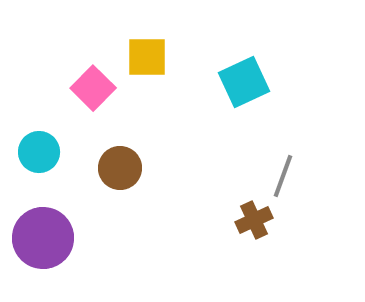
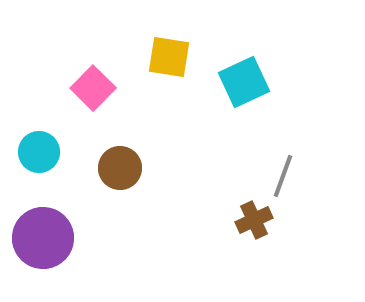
yellow square: moved 22 px right; rotated 9 degrees clockwise
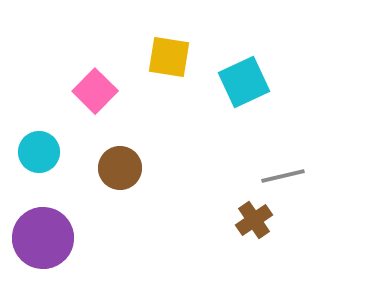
pink square: moved 2 px right, 3 px down
gray line: rotated 57 degrees clockwise
brown cross: rotated 9 degrees counterclockwise
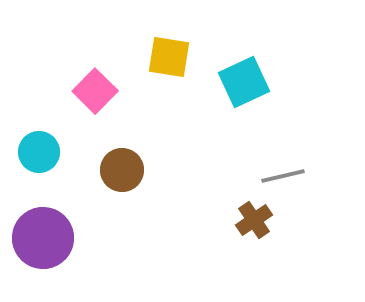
brown circle: moved 2 px right, 2 px down
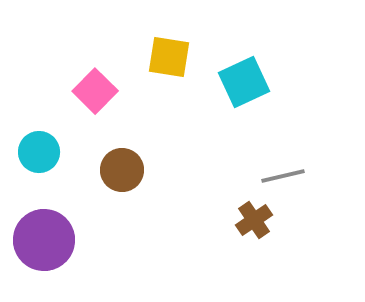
purple circle: moved 1 px right, 2 px down
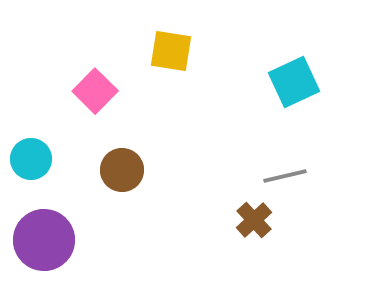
yellow square: moved 2 px right, 6 px up
cyan square: moved 50 px right
cyan circle: moved 8 px left, 7 px down
gray line: moved 2 px right
brown cross: rotated 9 degrees counterclockwise
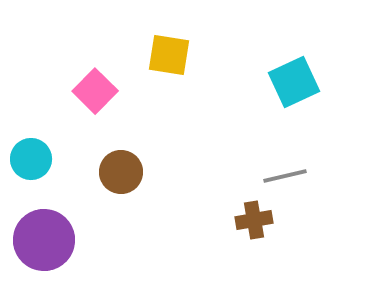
yellow square: moved 2 px left, 4 px down
brown circle: moved 1 px left, 2 px down
brown cross: rotated 33 degrees clockwise
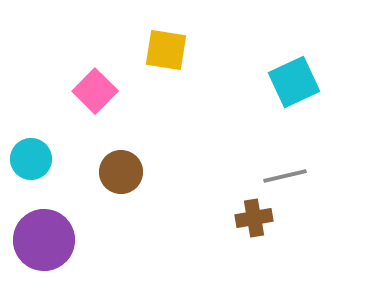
yellow square: moved 3 px left, 5 px up
brown cross: moved 2 px up
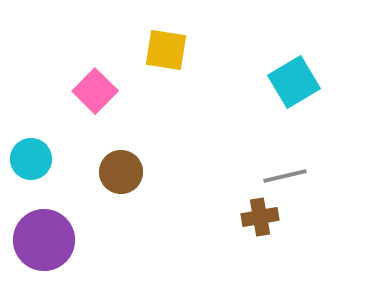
cyan square: rotated 6 degrees counterclockwise
brown cross: moved 6 px right, 1 px up
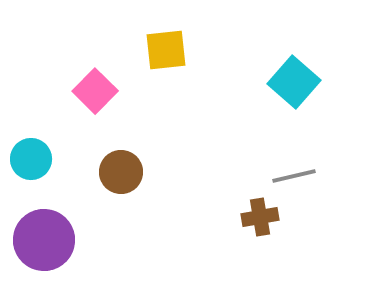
yellow square: rotated 15 degrees counterclockwise
cyan square: rotated 18 degrees counterclockwise
gray line: moved 9 px right
